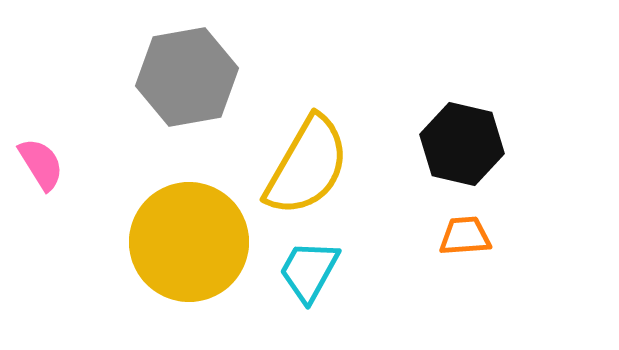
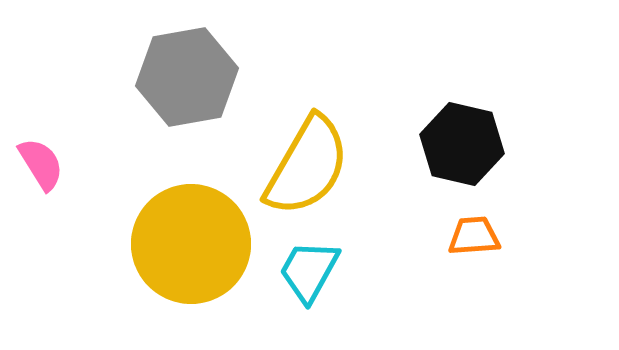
orange trapezoid: moved 9 px right
yellow circle: moved 2 px right, 2 px down
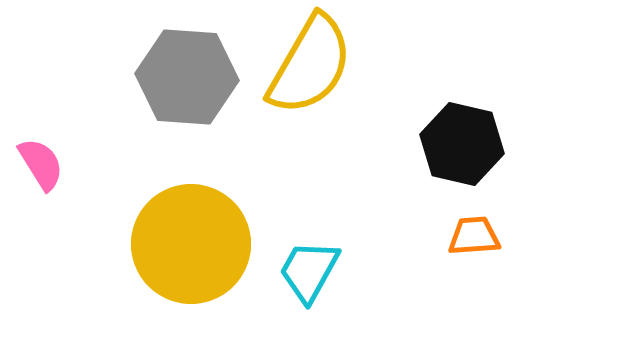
gray hexagon: rotated 14 degrees clockwise
yellow semicircle: moved 3 px right, 101 px up
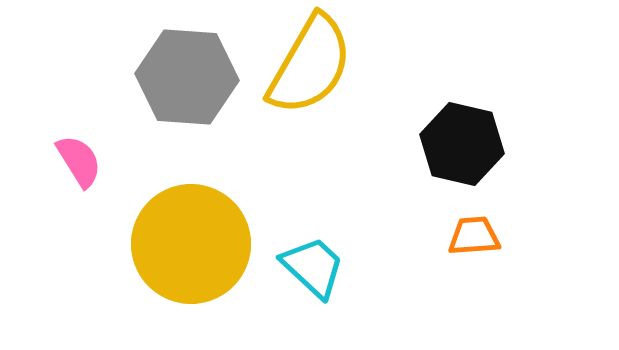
pink semicircle: moved 38 px right, 3 px up
cyan trapezoid: moved 4 px right, 4 px up; rotated 104 degrees clockwise
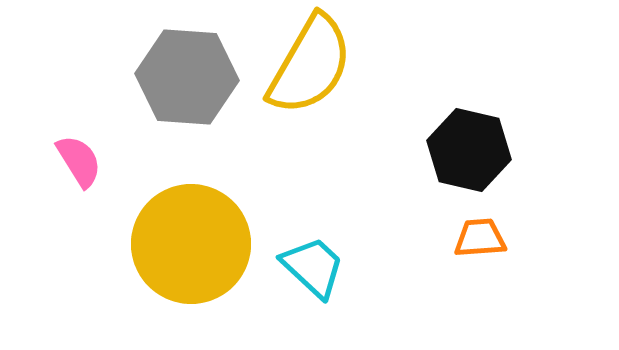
black hexagon: moved 7 px right, 6 px down
orange trapezoid: moved 6 px right, 2 px down
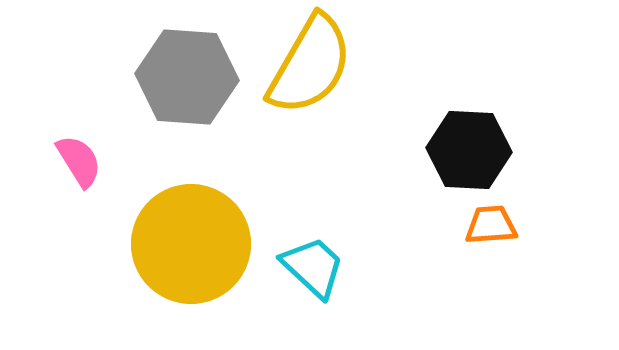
black hexagon: rotated 10 degrees counterclockwise
orange trapezoid: moved 11 px right, 13 px up
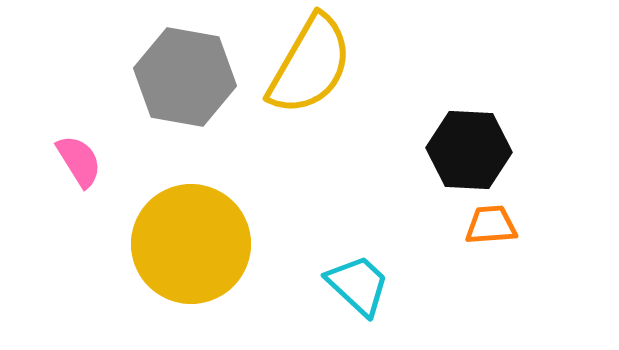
gray hexagon: moved 2 px left; rotated 6 degrees clockwise
cyan trapezoid: moved 45 px right, 18 px down
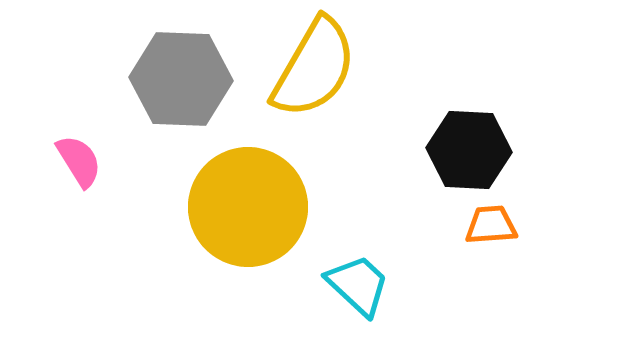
yellow semicircle: moved 4 px right, 3 px down
gray hexagon: moved 4 px left, 2 px down; rotated 8 degrees counterclockwise
yellow circle: moved 57 px right, 37 px up
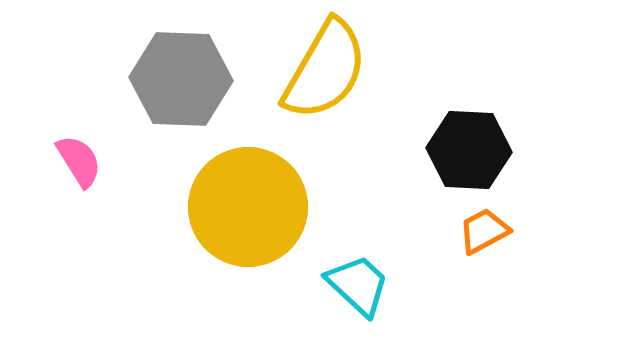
yellow semicircle: moved 11 px right, 2 px down
orange trapezoid: moved 7 px left, 6 px down; rotated 24 degrees counterclockwise
